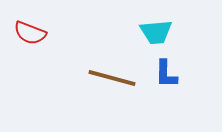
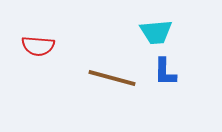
red semicircle: moved 8 px right, 13 px down; rotated 16 degrees counterclockwise
blue L-shape: moved 1 px left, 2 px up
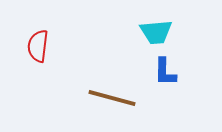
red semicircle: rotated 92 degrees clockwise
brown line: moved 20 px down
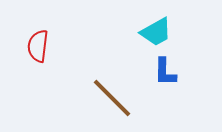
cyan trapezoid: rotated 24 degrees counterclockwise
brown line: rotated 30 degrees clockwise
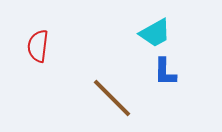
cyan trapezoid: moved 1 px left, 1 px down
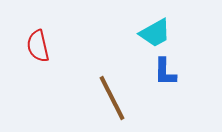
red semicircle: rotated 20 degrees counterclockwise
brown line: rotated 18 degrees clockwise
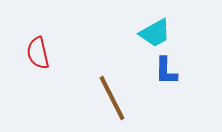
red semicircle: moved 7 px down
blue L-shape: moved 1 px right, 1 px up
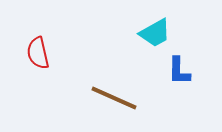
blue L-shape: moved 13 px right
brown line: moved 2 px right; rotated 39 degrees counterclockwise
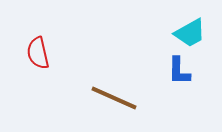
cyan trapezoid: moved 35 px right
